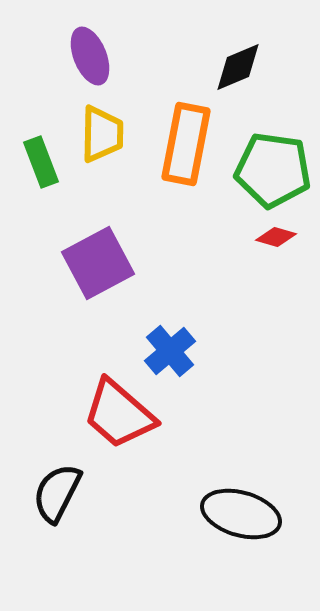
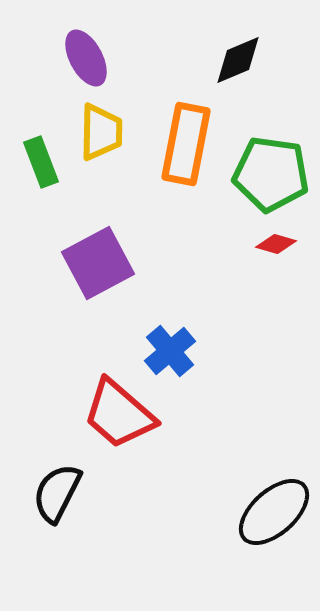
purple ellipse: moved 4 px left, 2 px down; rotated 6 degrees counterclockwise
black diamond: moved 7 px up
yellow trapezoid: moved 1 px left, 2 px up
green pentagon: moved 2 px left, 4 px down
red diamond: moved 7 px down
black ellipse: moved 33 px right, 2 px up; rotated 58 degrees counterclockwise
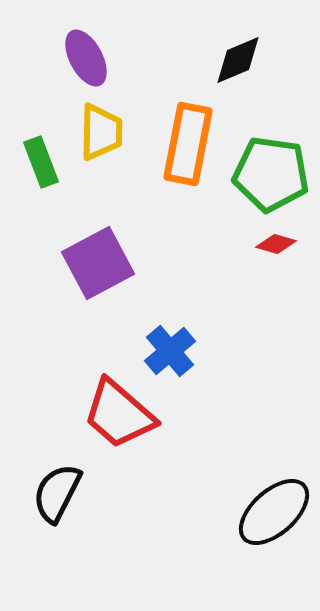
orange rectangle: moved 2 px right
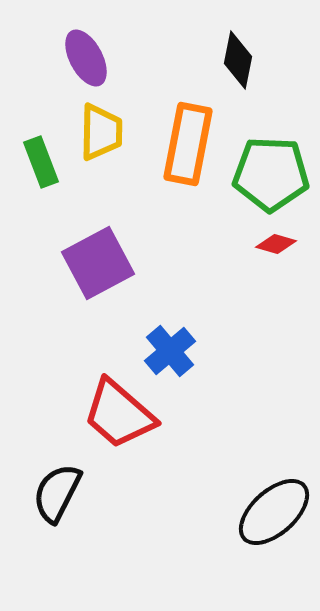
black diamond: rotated 56 degrees counterclockwise
green pentagon: rotated 6 degrees counterclockwise
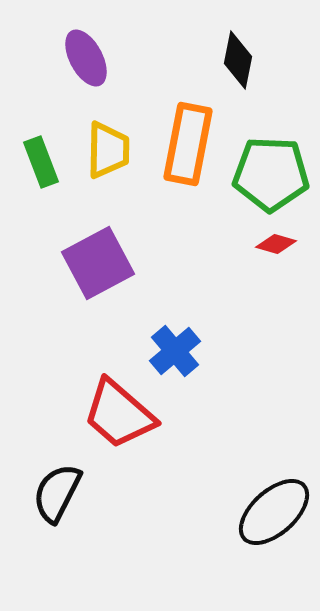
yellow trapezoid: moved 7 px right, 18 px down
blue cross: moved 5 px right
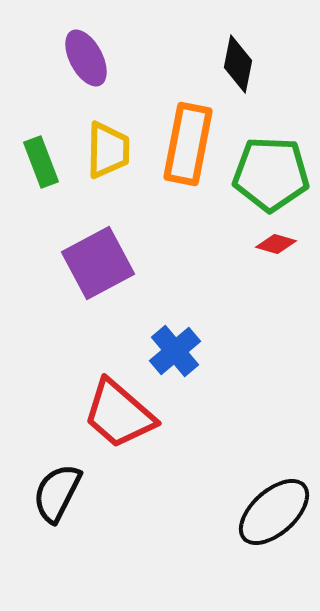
black diamond: moved 4 px down
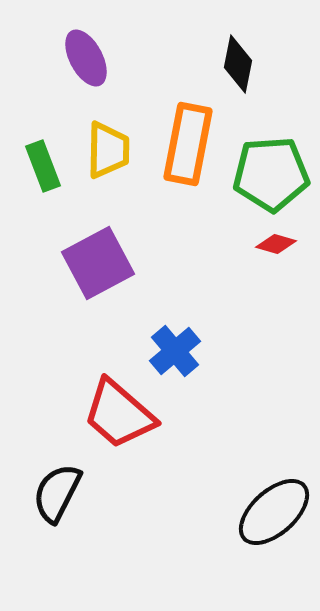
green rectangle: moved 2 px right, 4 px down
green pentagon: rotated 6 degrees counterclockwise
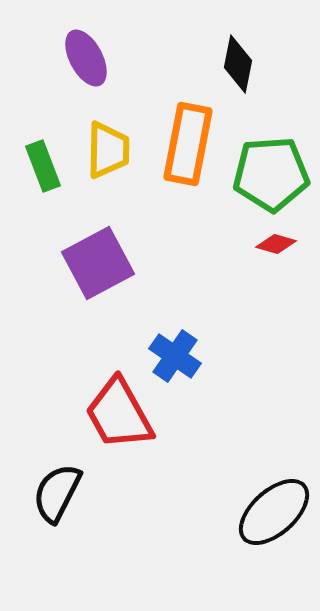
blue cross: moved 5 px down; rotated 15 degrees counterclockwise
red trapezoid: rotated 20 degrees clockwise
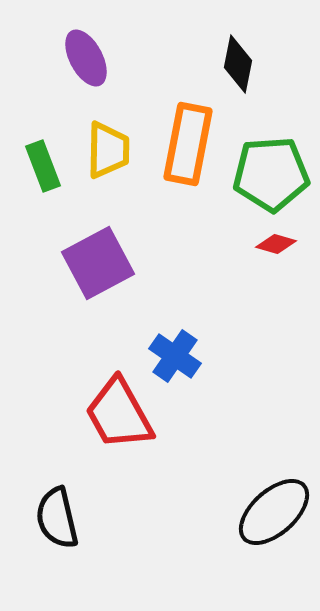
black semicircle: moved 25 px down; rotated 40 degrees counterclockwise
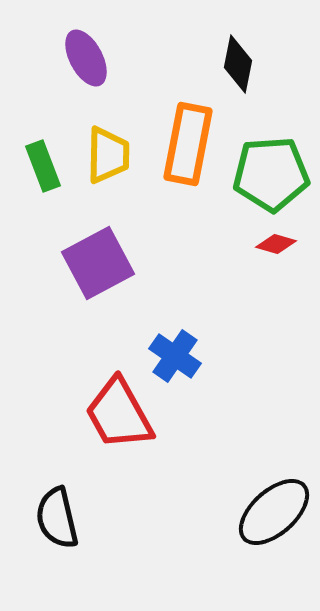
yellow trapezoid: moved 5 px down
